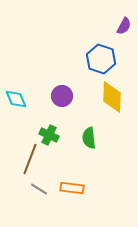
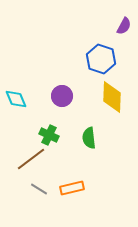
brown line: moved 1 px right; rotated 32 degrees clockwise
orange rectangle: rotated 20 degrees counterclockwise
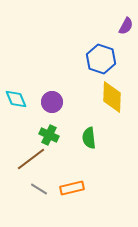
purple semicircle: moved 2 px right
purple circle: moved 10 px left, 6 px down
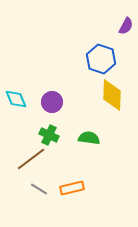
yellow diamond: moved 2 px up
green semicircle: rotated 105 degrees clockwise
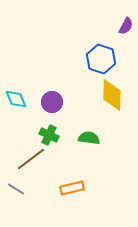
gray line: moved 23 px left
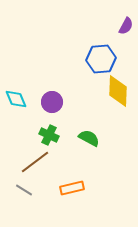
blue hexagon: rotated 24 degrees counterclockwise
yellow diamond: moved 6 px right, 4 px up
green semicircle: rotated 20 degrees clockwise
brown line: moved 4 px right, 3 px down
gray line: moved 8 px right, 1 px down
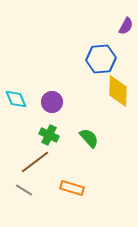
green semicircle: rotated 20 degrees clockwise
orange rectangle: rotated 30 degrees clockwise
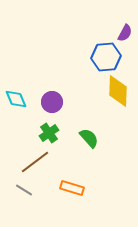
purple semicircle: moved 1 px left, 7 px down
blue hexagon: moved 5 px right, 2 px up
green cross: moved 2 px up; rotated 30 degrees clockwise
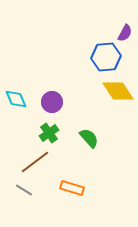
yellow diamond: rotated 36 degrees counterclockwise
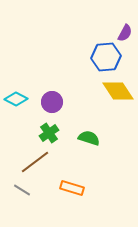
cyan diamond: rotated 40 degrees counterclockwise
green semicircle: rotated 30 degrees counterclockwise
gray line: moved 2 px left
